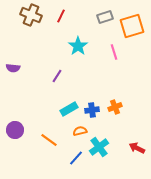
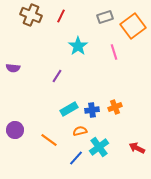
orange square: moved 1 px right; rotated 20 degrees counterclockwise
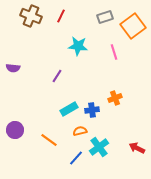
brown cross: moved 1 px down
cyan star: rotated 30 degrees counterclockwise
orange cross: moved 9 px up
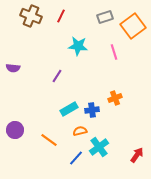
red arrow: moved 7 px down; rotated 98 degrees clockwise
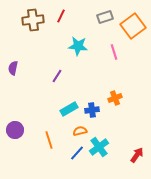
brown cross: moved 2 px right, 4 px down; rotated 30 degrees counterclockwise
purple semicircle: rotated 96 degrees clockwise
orange line: rotated 36 degrees clockwise
blue line: moved 1 px right, 5 px up
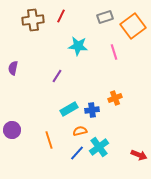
purple circle: moved 3 px left
red arrow: moved 2 px right; rotated 77 degrees clockwise
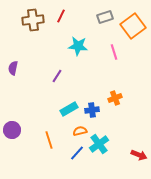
cyan cross: moved 3 px up
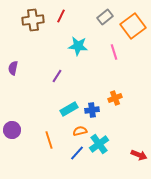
gray rectangle: rotated 21 degrees counterclockwise
